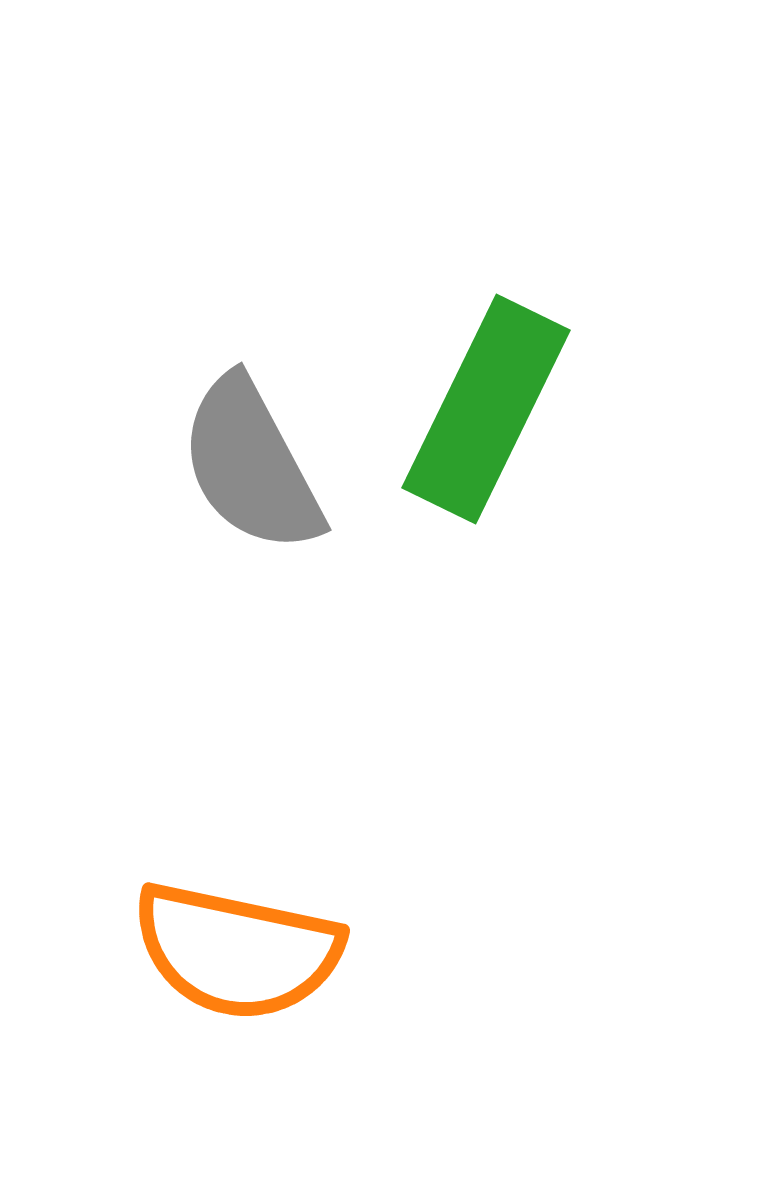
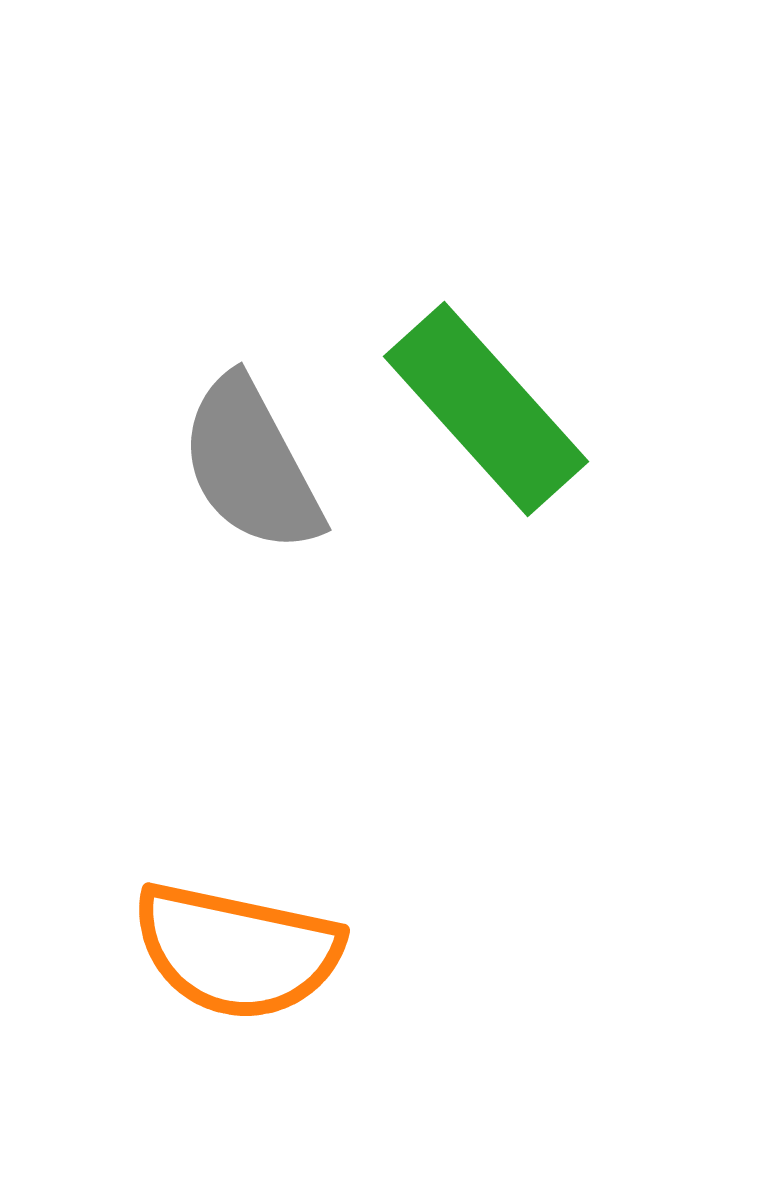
green rectangle: rotated 68 degrees counterclockwise
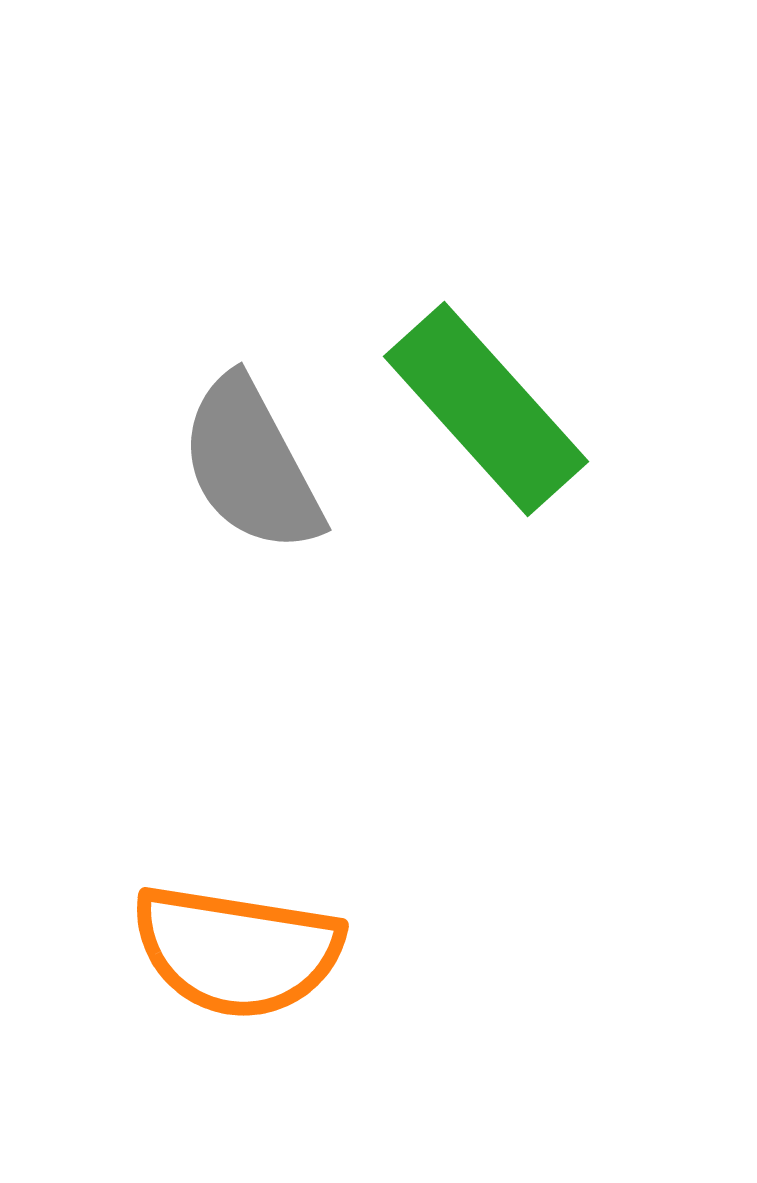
orange semicircle: rotated 3 degrees counterclockwise
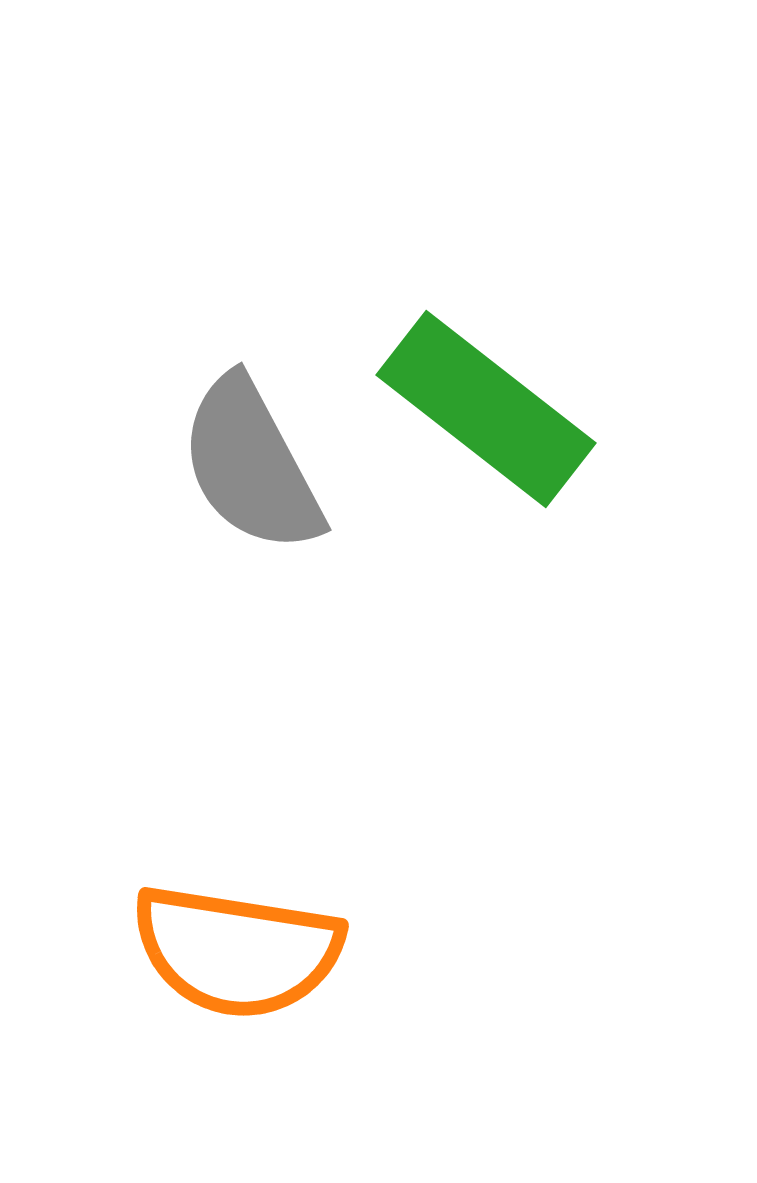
green rectangle: rotated 10 degrees counterclockwise
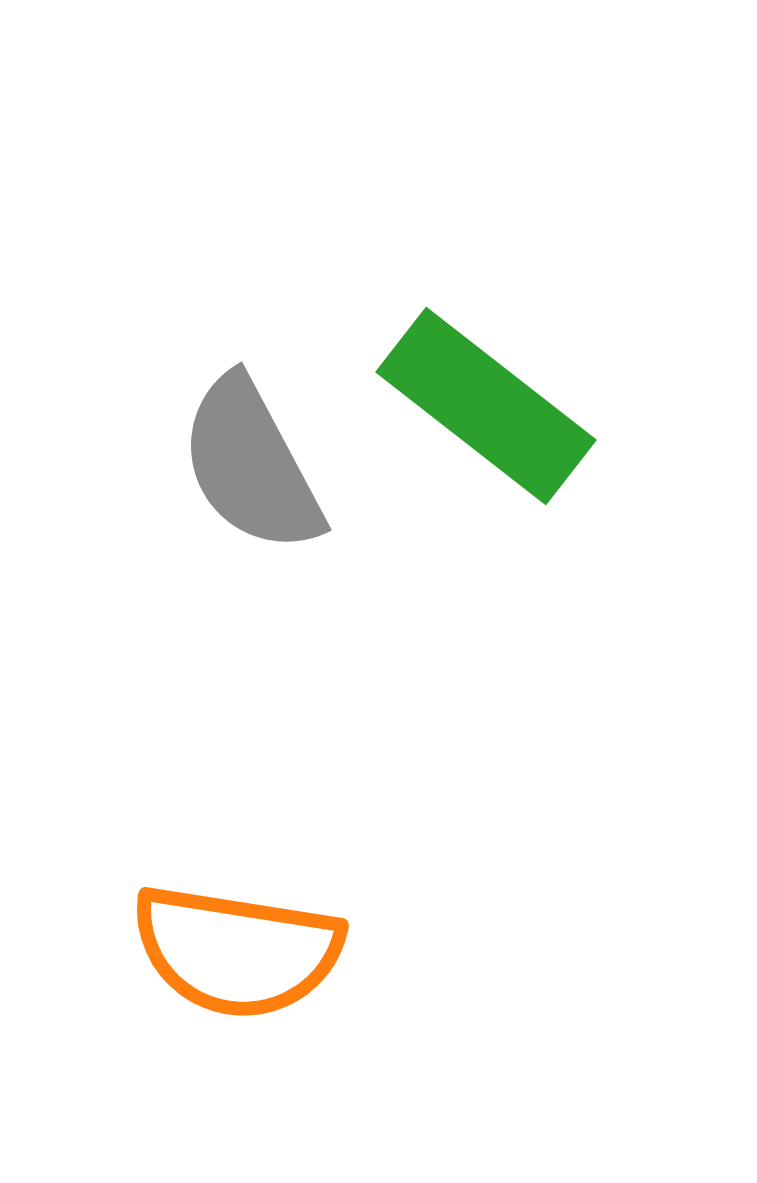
green rectangle: moved 3 px up
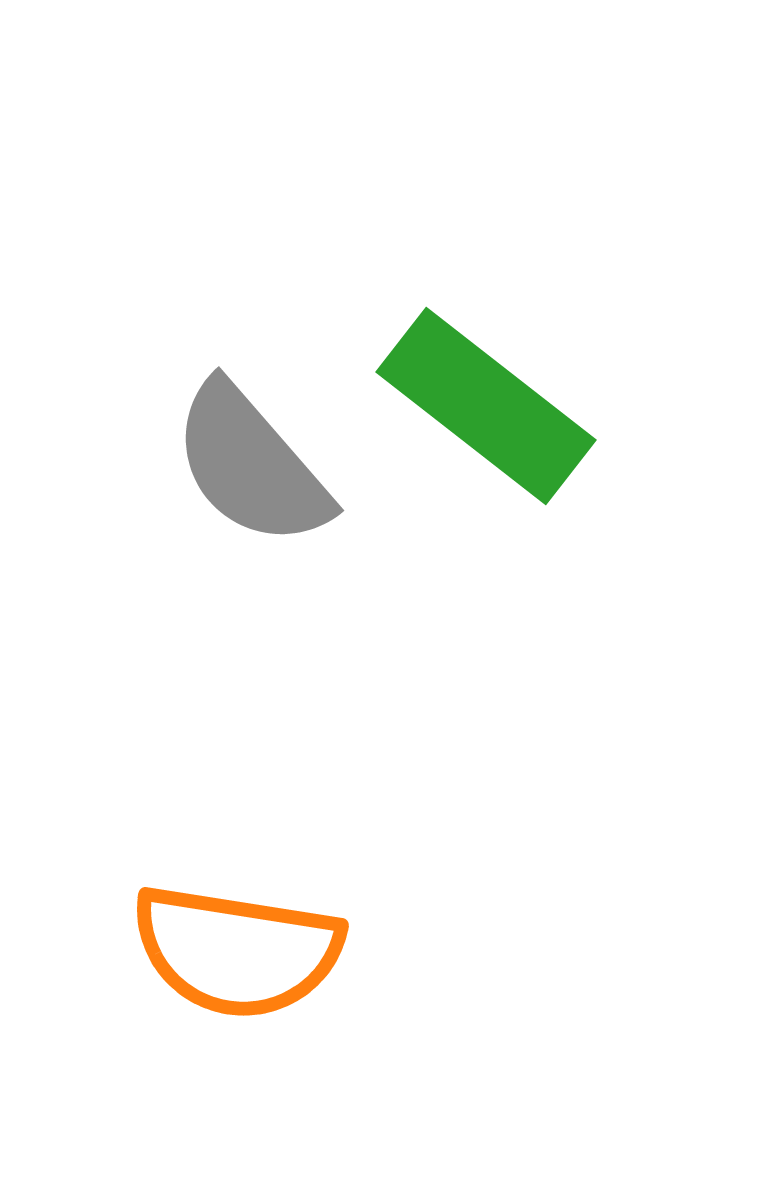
gray semicircle: rotated 13 degrees counterclockwise
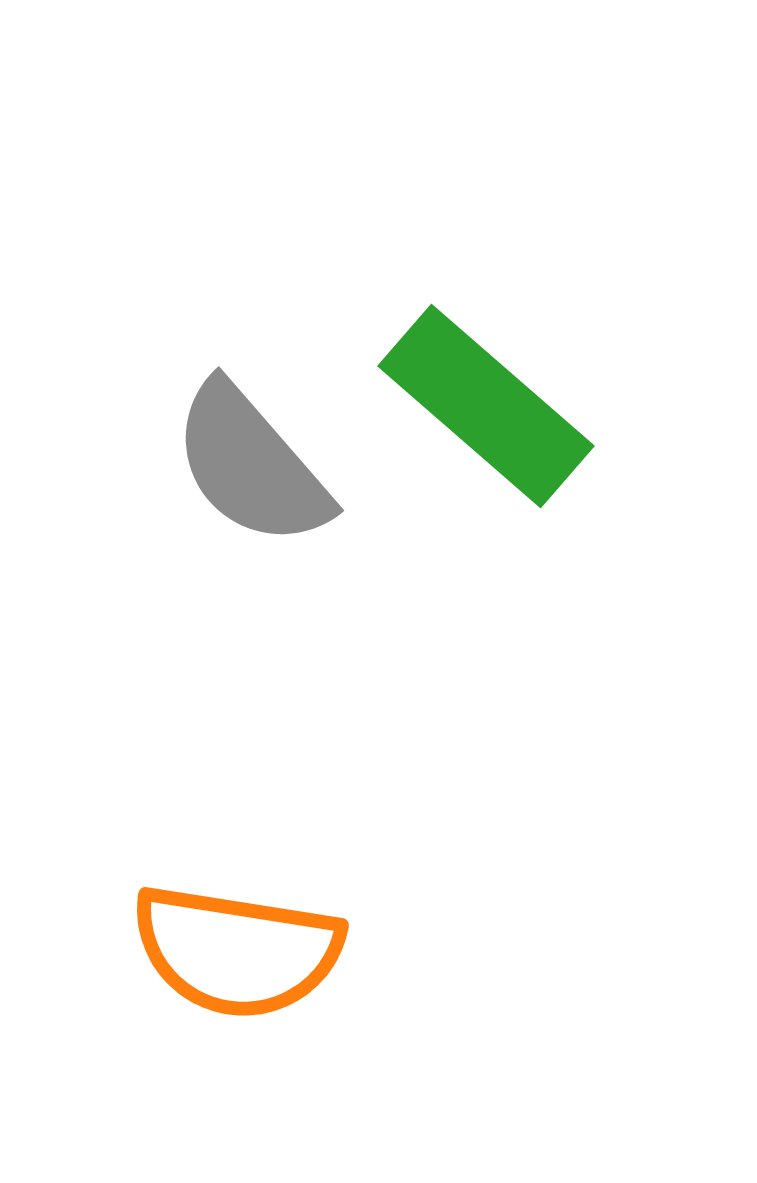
green rectangle: rotated 3 degrees clockwise
